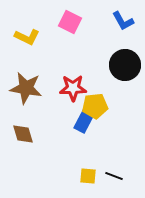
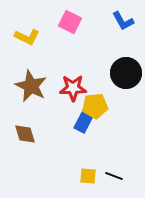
black circle: moved 1 px right, 8 px down
brown star: moved 5 px right, 2 px up; rotated 16 degrees clockwise
brown diamond: moved 2 px right
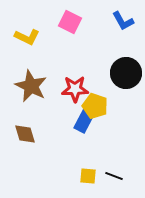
red star: moved 2 px right, 1 px down
yellow pentagon: rotated 25 degrees clockwise
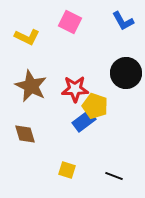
blue rectangle: rotated 25 degrees clockwise
yellow square: moved 21 px left, 6 px up; rotated 12 degrees clockwise
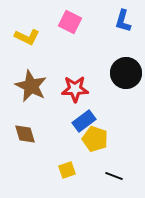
blue L-shape: rotated 45 degrees clockwise
yellow pentagon: moved 33 px down
yellow square: rotated 36 degrees counterclockwise
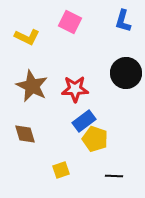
brown star: moved 1 px right
yellow square: moved 6 px left
black line: rotated 18 degrees counterclockwise
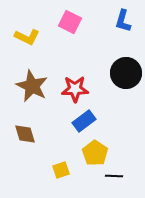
yellow pentagon: moved 14 px down; rotated 15 degrees clockwise
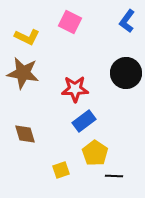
blue L-shape: moved 4 px right; rotated 20 degrees clockwise
brown star: moved 9 px left, 13 px up; rotated 16 degrees counterclockwise
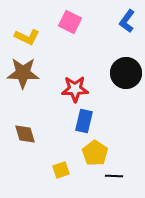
brown star: rotated 8 degrees counterclockwise
blue rectangle: rotated 40 degrees counterclockwise
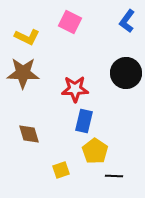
brown diamond: moved 4 px right
yellow pentagon: moved 2 px up
